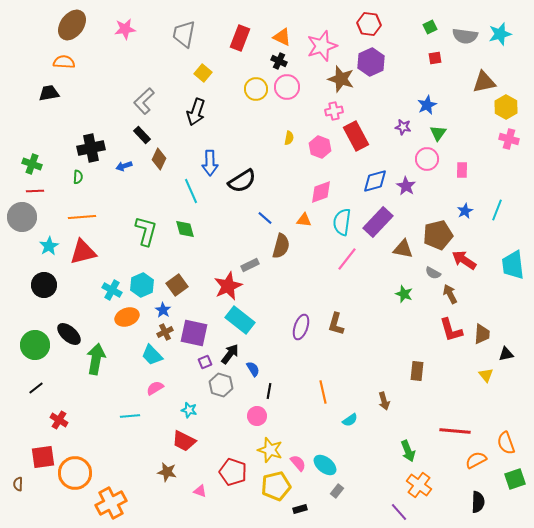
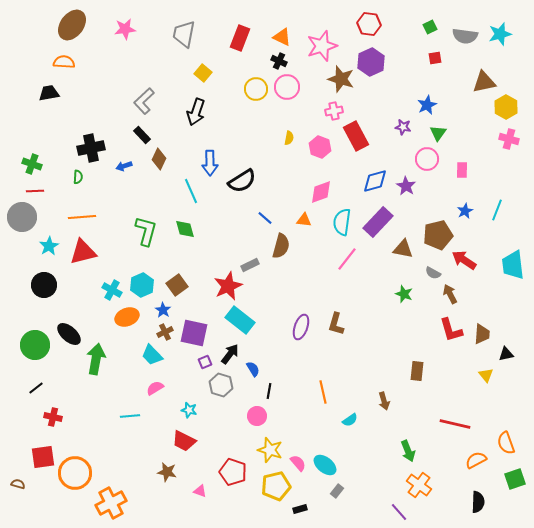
red cross at (59, 420): moved 6 px left, 3 px up; rotated 18 degrees counterclockwise
red line at (455, 431): moved 7 px up; rotated 8 degrees clockwise
brown semicircle at (18, 484): rotated 104 degrees clockwise
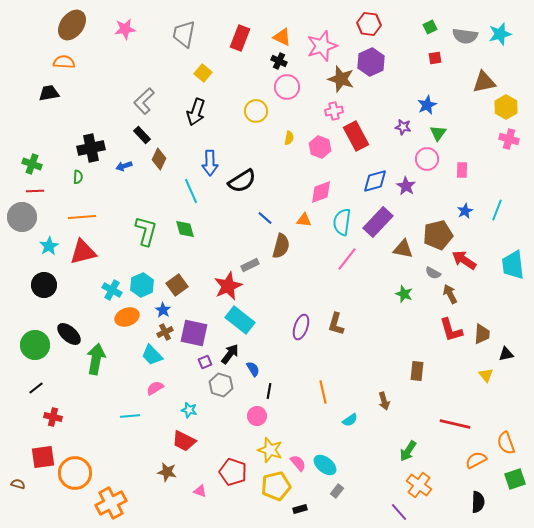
yellow circle at (256, 89): moved 22 px down
green arrow at (408, 451): rotated 55 degrees clockwise
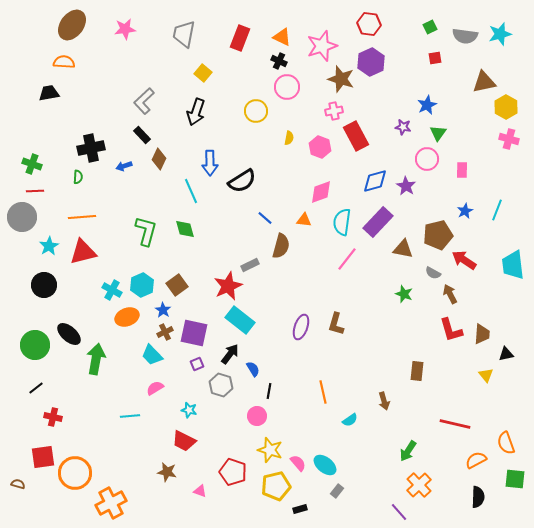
purple square at (205, 362): moved 8 px left, 2 px down
green square at (515, 479): rotated 25 degrees clockwise
orange cross at (419, 485): rotated 10 degrees clockwise
black semicircle at (478, 502): moved 5 px up
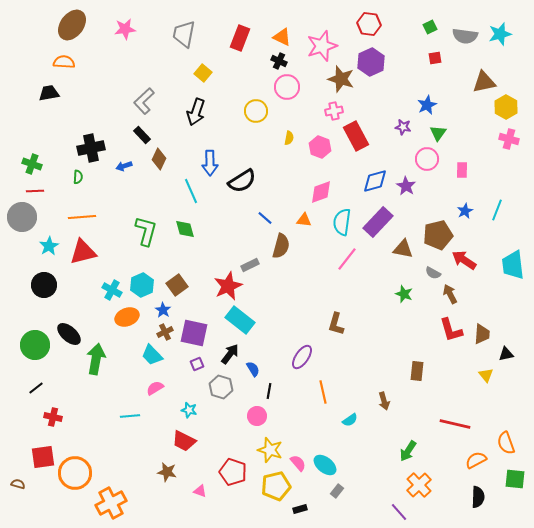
purple ellipse at (301, 327): moved 1 px right, 30 px down; rotated 15 degrees clockwise
gray hexagon at (221, 385): moved 2 px down
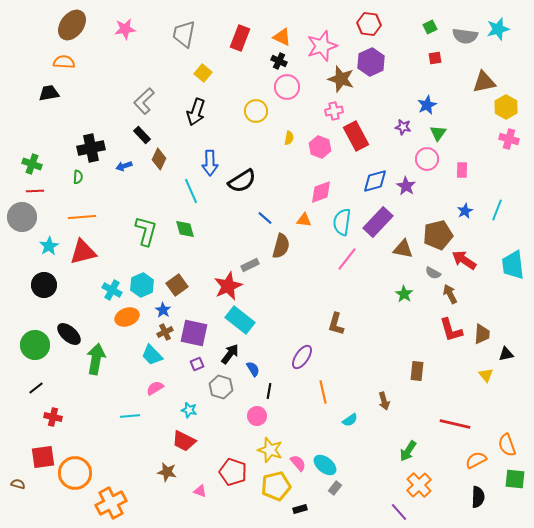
cyan star at (500, 34): moved 2 px left, 5 px up
green star at (404, 294): rotated 12 degrees clockwise
orange semicircle at (506, 443): moved 1 px right, 2 px down
gray rectangle at (337, 491): moved 2 px left, 3 px up
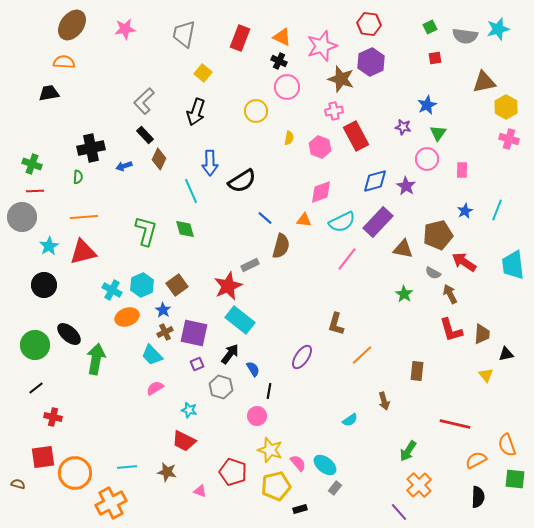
black rectangle at (142, 135): moved 3 px right
orange line at (82, 217): moved 2 px right
cyan semicircle at (342, 222): rotated 124 degrees counterclockwise
red arrow at (464, 260): moved 2 px down
orange line at (323, 392): moved 39 px right, 37 px up; rotated 60 degrees clockwise
cyan line at (130, 416): moved 3 px left, 51 px down
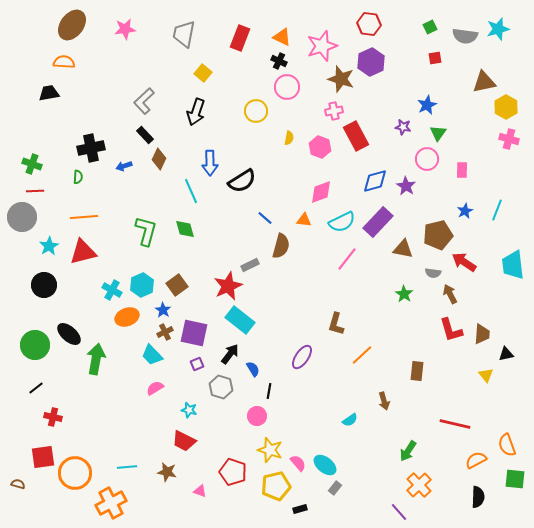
gray semicircle at (433, 273): rotated 21 degrees counterclockwise
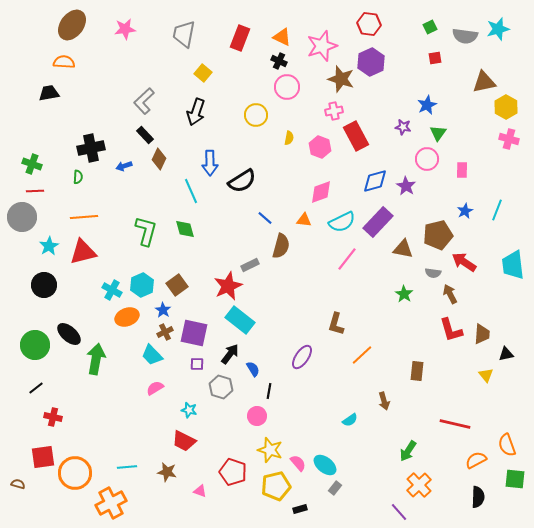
yellow circle at (256, 111): moved 4 px down
purple square at (197, 364): rotated 24 degrees clockwise
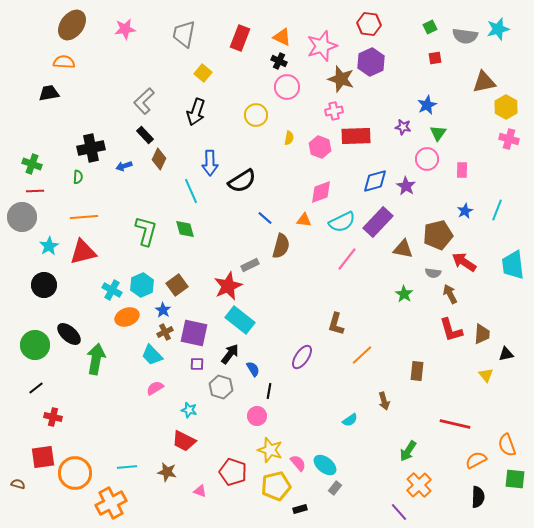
red rectangle at (356, 136): rotated 64 degrees counterclockwise
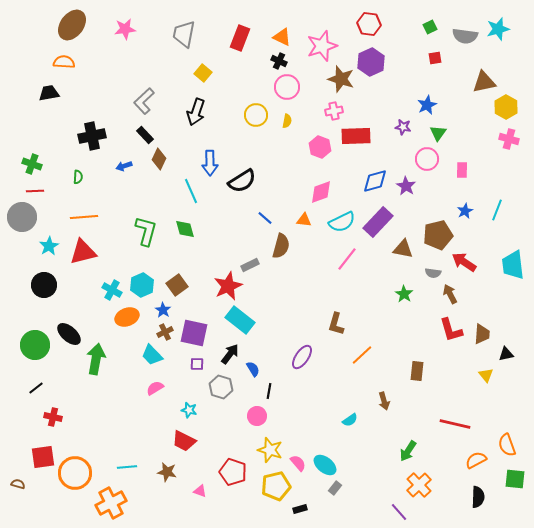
yellow semicircle at (289, 138): moved 2 px left, 17 px up
black cross at (91, 148): moved 1 px right, 12 px up
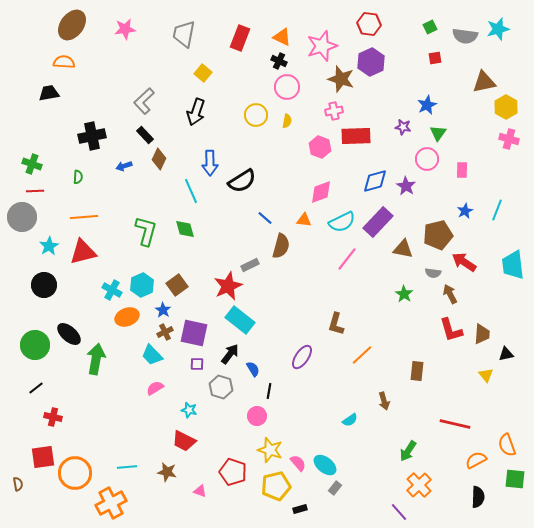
brown semicircle at (18, 484): rotated 64 degrees clockwise
